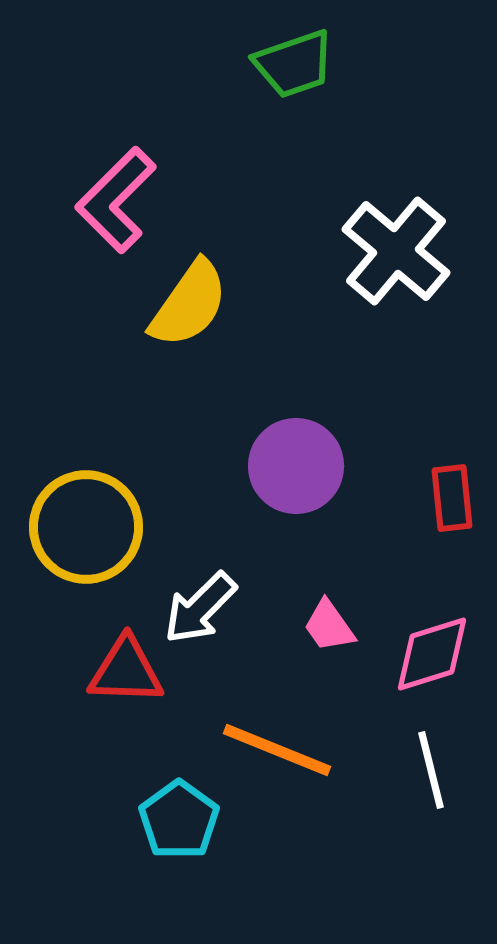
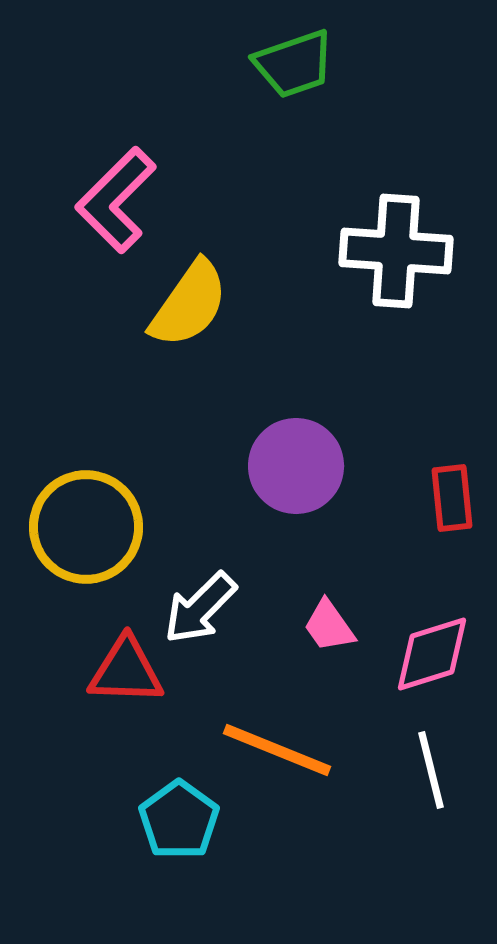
white cross: rotated 36 degrees counterclockwise
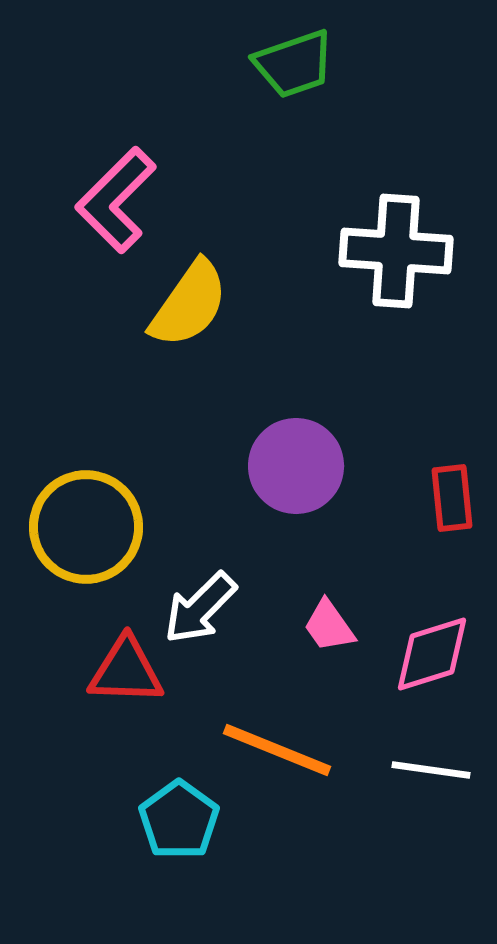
white line: rotated 68 degrees counterclockwise
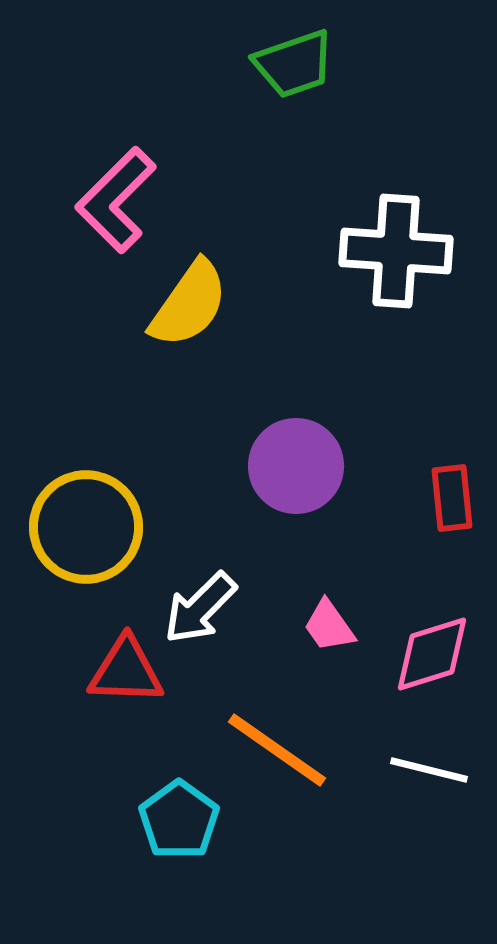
orange line: rotated 13 degrees clockwise
white line: moved 2 px left; rotated 6 degrees clockwise
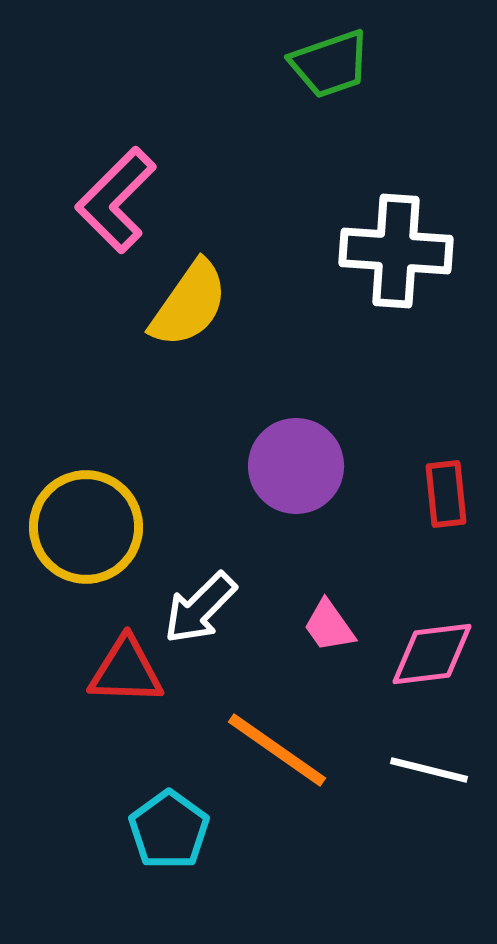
green trapezoid: moved 36 px right
red rectangle: moved 6 px left, 4 px up
pink diamond: rotated 10 degrees clockwise
cyan pentagon: moved 10 px left, 10 px down
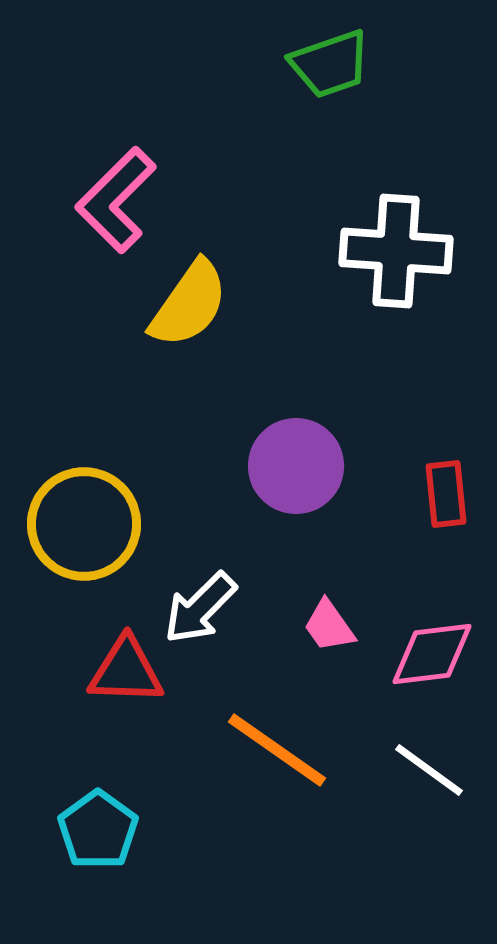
yellow circle: moved 2 px left, 3 px up
white line: rotated 22 degrees clockwise
cyan pentagon: moved 71 px left
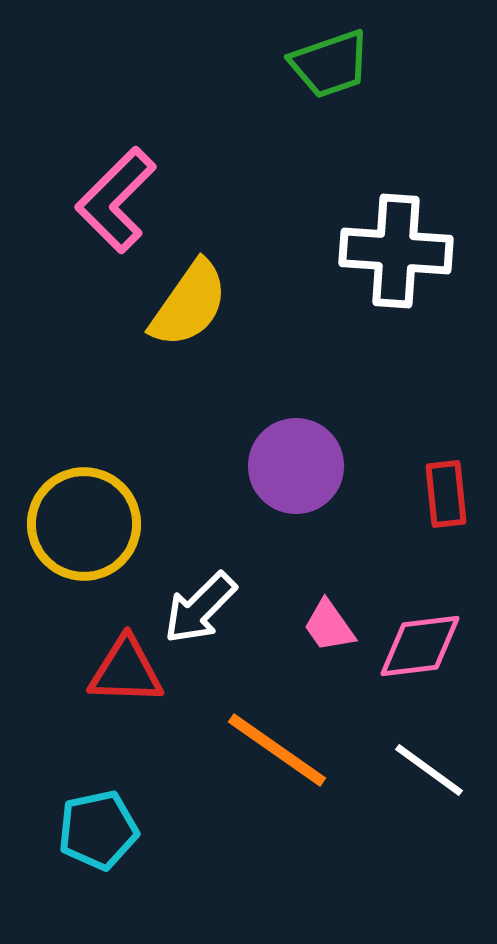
pink diamond: moved 12 px left, 8 px up
cyan pentagon: rotated 24 degrees clockwise
